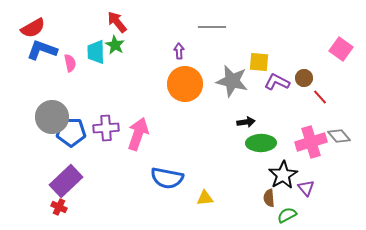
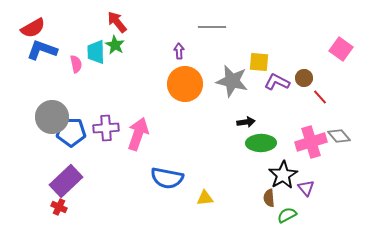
pink semicircle: moved 6 px right, 1 px down
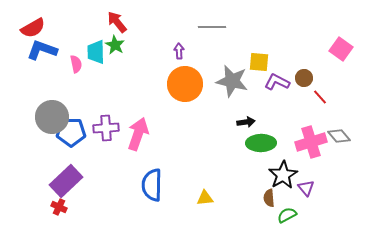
blue semicircle: moved 15 px left, 7 px down; rotated 80 degrees clockwise
